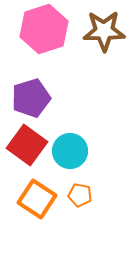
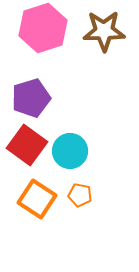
pink hexagon: moved 1 px left, 1 px up
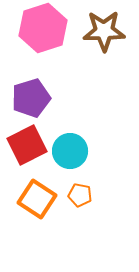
red square: rotated 27 degrees clockwise
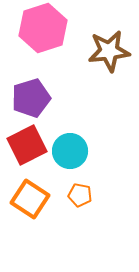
brown star: moved 5 px right, 20 px down; rotated 6 degrees counterclockwise
orange square: moved 7 px left
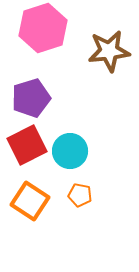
orange square: moved 2 px down
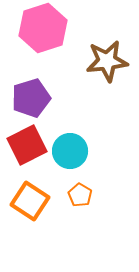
brown star: moved 2 px left, 10 px down
orange pentagon: rotated 20 degrees clockwise
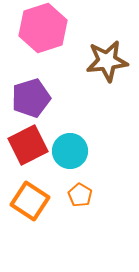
red square: moved 1 px right
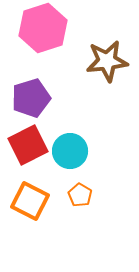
orange square: rotated 6 degrees counterclockwise
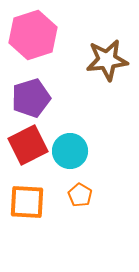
pink hexagon: moved 10 px left, 7 px down
brown star: moved 1 px up
orange square: moved 3 px left, 1 px down; rotated 24 degrees counterclockwise
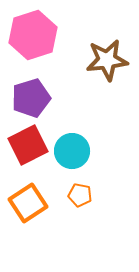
cyan circle: moved 2 px right
orange pentagon: rotated 20 degrees counterclockwise
orange square: moved 1 px right, 1 px down; rotated 36 degrees counterclockwise
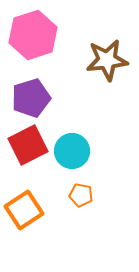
orange pentagon: moved 1 px right
orange square: moved 4 px left, 7 px down
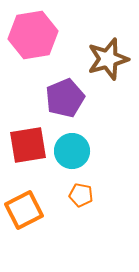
pink hexagon: rotated 9 degrees clockwise
brown star: moved 1 px right, 1 px up; rotated 9 degrees counterclockwise
purple pentagon: moved 34 px right; rotated 6 degrees counterclockwise
red square: rotated 18 degrees clockwise
orange square: rotated 6 degrees clockwise
